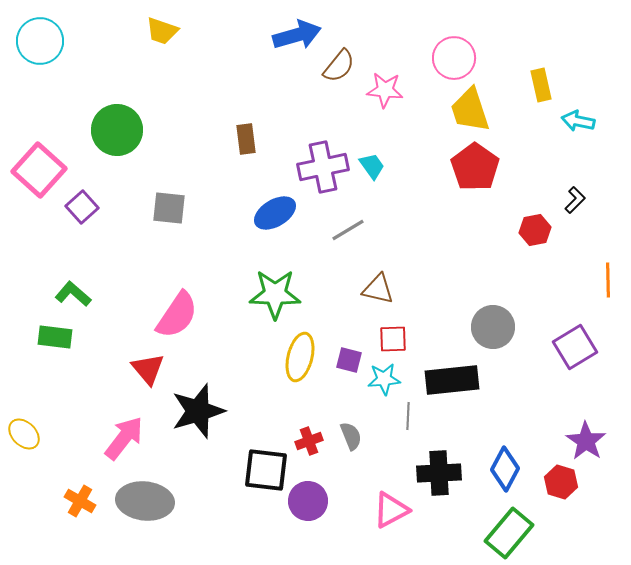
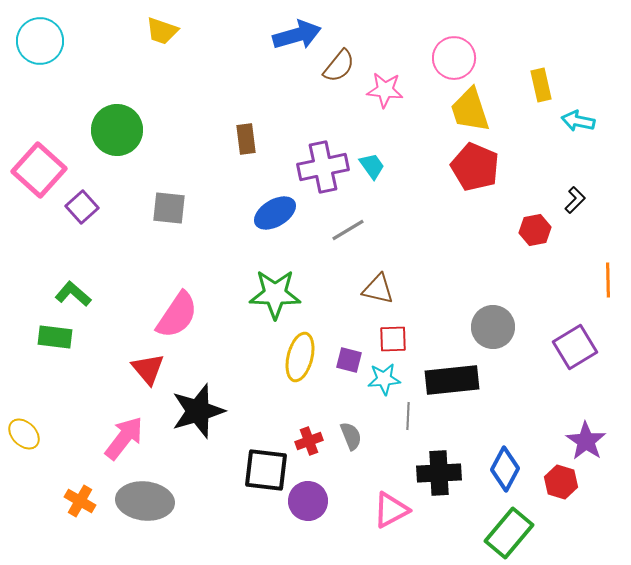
red pentagon at (475, 167): rotated 12 degrees counterclockwise
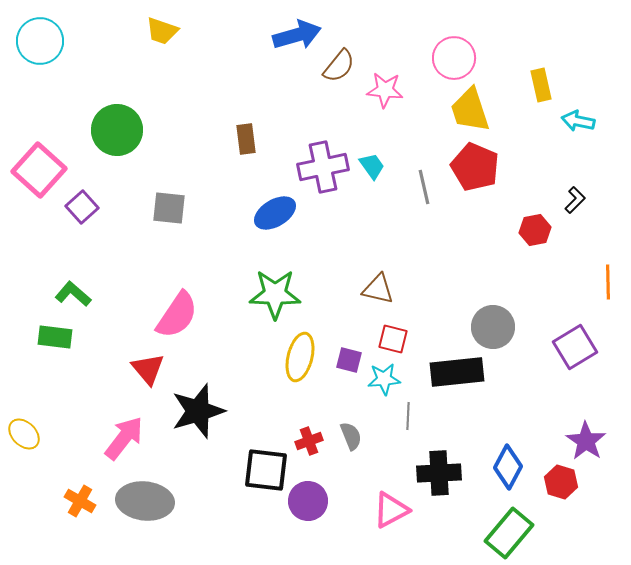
gray line at (348, 230): moved 76 px right, 43 px up; rotated 72 degrees counterclockwise
orange line at (608, 280): moved 2 px down
red square at (393, 339): rotated 16 degrees clockwise
black rectangle at (452, 380): moved 5 px right, 8 px up
blue diamond at (505, 469): moved 3 px right, 2 px up
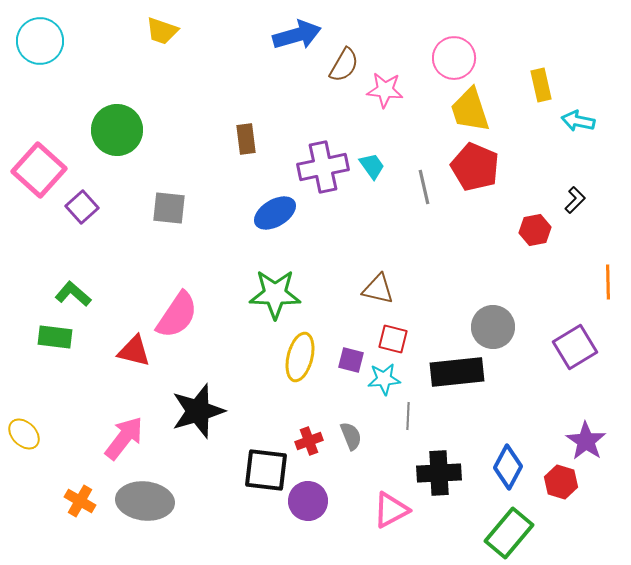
brown semicircle at (339, 66): moved 5 px right, 1 px up; rotated 9 degrees counterclockwise
purple square at (349, 360): moved 2 px right
red triangle at (148, 369): moved 14 px left, 18 px up; rotated 36 degrees counterclockwise
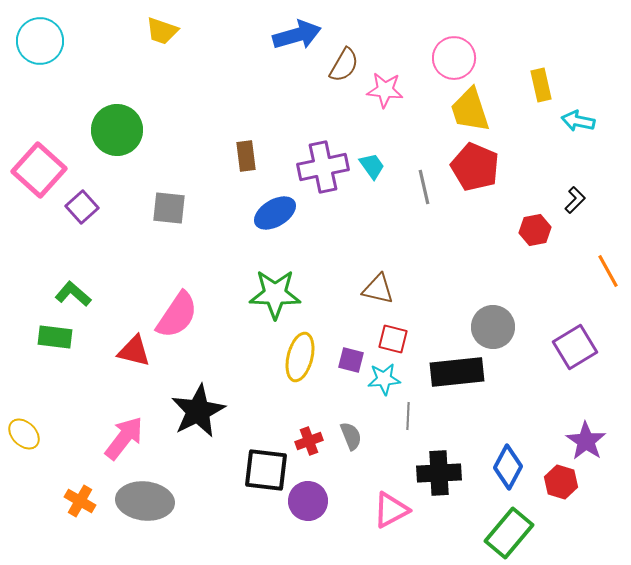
brown rectangle at (246, 139): moved 17 px down
orange line at (608, 282): moved 11 px up; rotated 28 degrees counterclockwise
black star at (198, 411): rotated 10 degrees counterclockwise
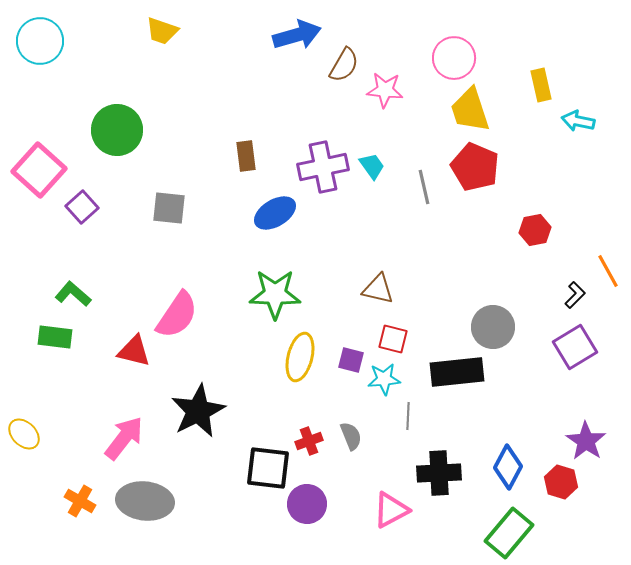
black L-shape at (575, 200): moved 95 px down
black square at (266, 470): moved 2 px right, 2 px up
purple circle at (308, 501): moved 1 px left, 3 px down
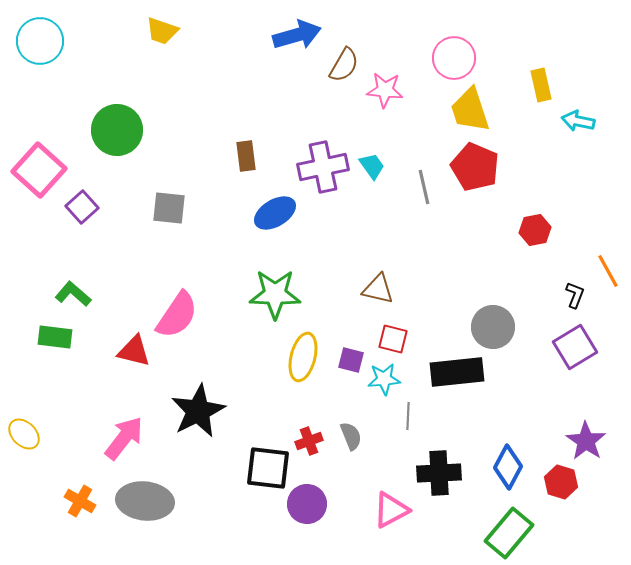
black L-shape at (575, 295): rotated 24 degrees counterclockwise
yellow ellipse at (300, 357): moved 3 px right
